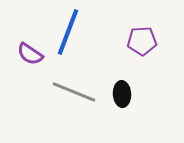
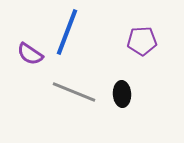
blue line: moved 1 px left
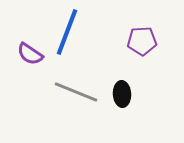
gray line: moved 2 px right
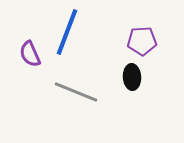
purple semicircle: rotated 32 degrees clockwise
black ellipse: moved 10 px right, 17 px up
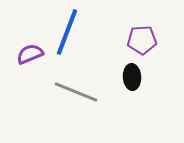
purple pentagon: moved 1 px up
purple semicircle: rotated 92 degrees clockwise
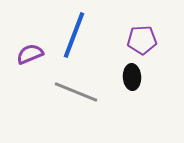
blue line: moved 7 px right, 3 px down
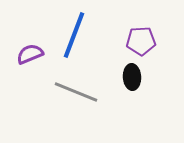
purple pentagon: moved 1 px left, 1 px down
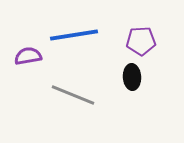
blue line: rotated 60 degrees clockwise
purple semicircle: moved 2 px left, 2 px down; rotated 12 degrees clockwise
gray line: moved 3 px left, 3 px down
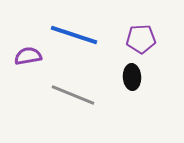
blue line: rotated 27 degrees clockwise
purple pentagon: moved 2 px up
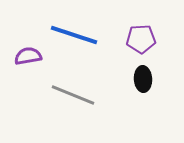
black ellipse: moved 11 px right, 2 px down
